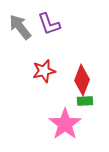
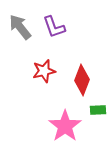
purple L-shape: moved 5 px right, 3 px down
green rectangle: moved 13 px right, 9 px down
pink star: moved 2 px down
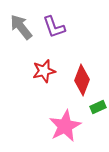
gray arrow: moved 1 px right
green rectangle: moved 3 px up; rotated 21 degrees counterclockwise
pink star: rotated 8 degrees clockwise
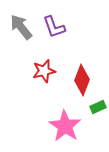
pink star: rotated 12 degrees counterclockwise
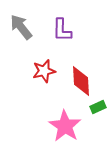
purple L-shape: moved 8 px right, 3 px down; rotated 20 degrees clockwise
red diamond: moved 1 px left, 1 px down; rotated 24 degrees counterclockwise
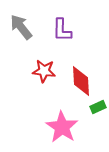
red star: rotated 20 degrees clockwise
pink star: moved 3 px left, 1 px down
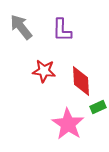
pink star: moved 6 px right, 3 px up
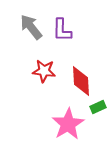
gray arrow: moved 10 px right
pink star: rotated 8 degrees clockwise
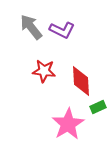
purple L-shape: rotated 65 degrees counterclockwise
